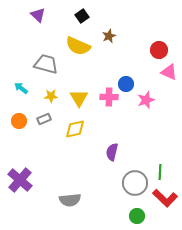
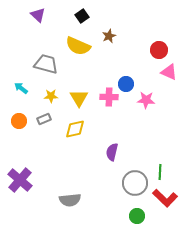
pink star: rotated 24 degrees clockwise
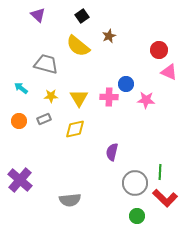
yellow semicircle: rotated 15 degrees clockwise
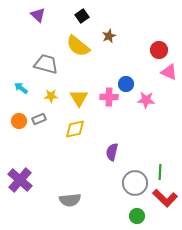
gray rectangle: moved 5 px left
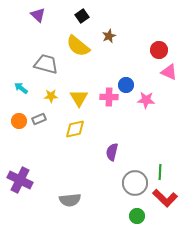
blue circle: moved 1 px down
purple cross: rotated 15 degrees counterclockwise
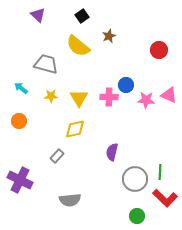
pink triangle: moved 23 px down
gray rectangle: moved 18 px right, 37 px down; rotated 24 degrees counterclockwise
gray circle: moved 4 px up
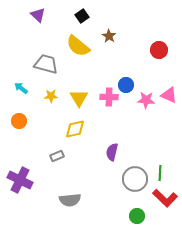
brown star: rotated 16 degrees counterclockwise
gray rectangle: rotated 24 degrees clockwise
green line: moved 1 px down
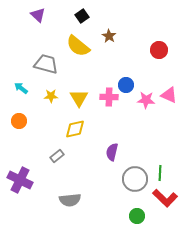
gray rectangle: rotated 16 degrees counterclockwise
